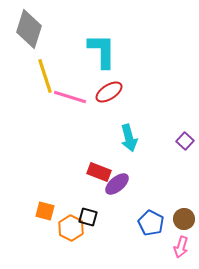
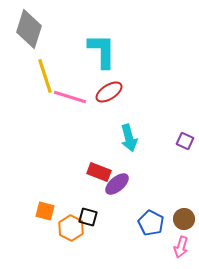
purple square: rotated 18 degrees counterclockwise
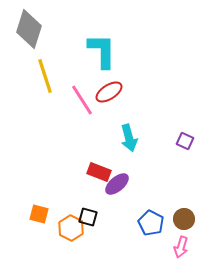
pink line: moved 12 px right, 3 px down; rotated 40 degrees clockwise
orange square: moved 6 px left, 3 px down
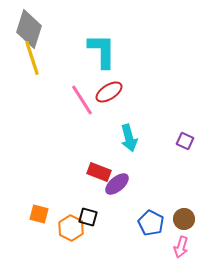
yellow line: moved 13 px left, 18 px up
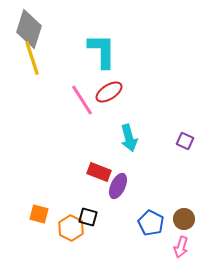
purple ellipse: moved 1 px right, 2 px down; rotated 25 degrees counterclockwise
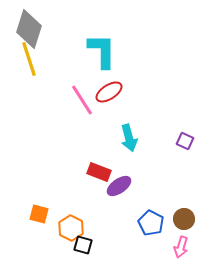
yellow line: moved 3 px left, 1 px down
purple ellipse: moved 1 px right; rotated 30 degrees clockwise
black square: moved 5 px left, 28 px down
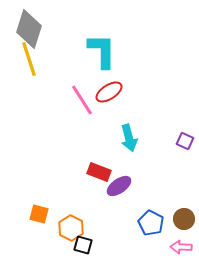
pink arrow: rotated 75 degrees clockwise
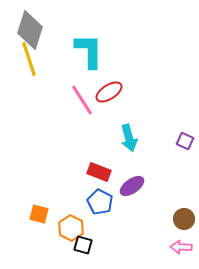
gray diamond: moved 1 px right, 1 px down
cyan L-shape: moved 13 px left
purple ellipse: moved 13 px right
blue pentagon: moved 51 px left, 21 px up
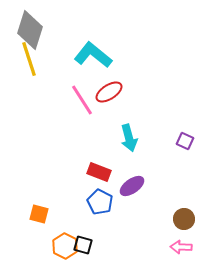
cyan L-shape: moved 4 px right, 4 px down; rotated 51 degrees counterclockwise
orange hexagon: moved 6 px left, 18 px down
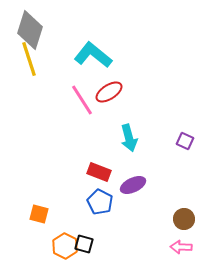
purple ellipse: moved 1 px right, 1 px up; rotated 10 degrees clockwise
black square: moved 1 px right, 1 px up
